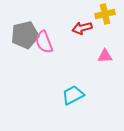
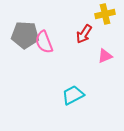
red arrow: moved 2 px right, 6 px down; rotated 42 degrees counterclockwise
gray pentagon: rotated 16 degrees clockwise
pink triangle: rotated 21 degrees counterclockwise
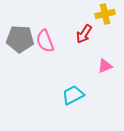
gray pentagon: moved 5 px left, 4 px down
pink semicircle: moved 1 px right, 1 px up
pink triangle: moved 10 px down
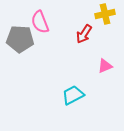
pink semicircle: moved 5 px left, 19 px up
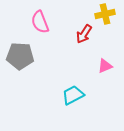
gray pentagon: moved 17 px down
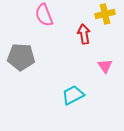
pink semicircle: moved 4 px right, 7 px up
red arrow: rotated 138 degrees clockwise
gray pentagon: moved 1 px right, 1 px down
pink triangle: rotated 42 degrees counterclockwise
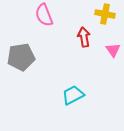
yellow cross: rotated 24 degrees clockwise
red arrow: moved 3 px down
gray pentagon: rotated 12 degrees counterclockwise
pink triangle: moved 8 px right, 16 px up
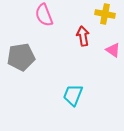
red arrow: moved 1 px left, 1 px up
pink triangle: rotated 21 degrees counterclockwise
cyan trapezoid: rotated 40 degrees counterclockwise
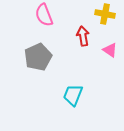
pink triangle: moved 3 px left
gray pentagon: moved 17 px right; rotated 16 degrees counterclockwise
